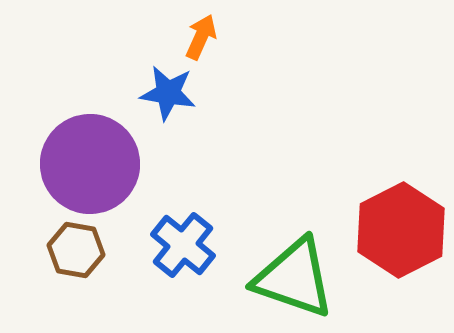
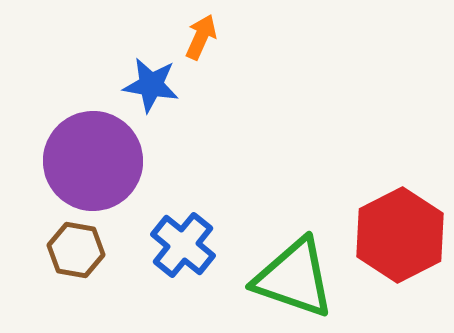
blue star: moved 17 px left, 8 px up
purple circle: moved 3 px right, 3 px up
red hexagon: moved 1 px left, 5 px down
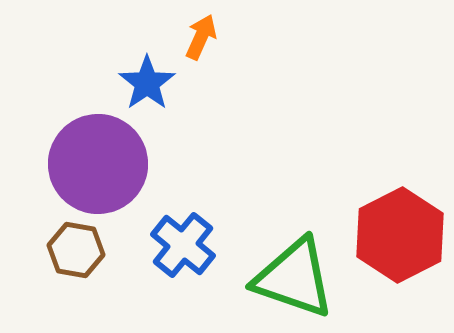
blue star: moved 4 px left, 2 px up; rotated 28 degrees clockwise
purple circle: moved 5 px right, 3 px down
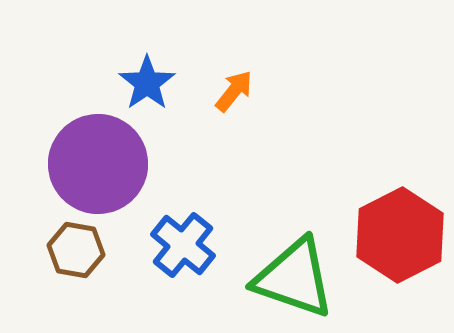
orange arrow: moved 33 px right, 54 px down; rotated 15 degrees clockwise
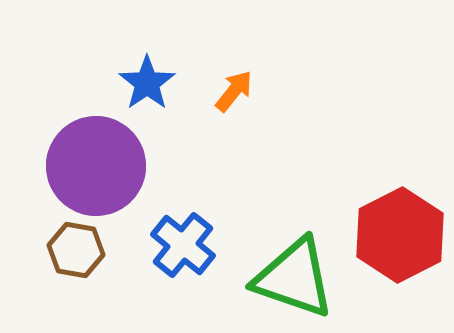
purple circle: moved 2 px left, 2 px down
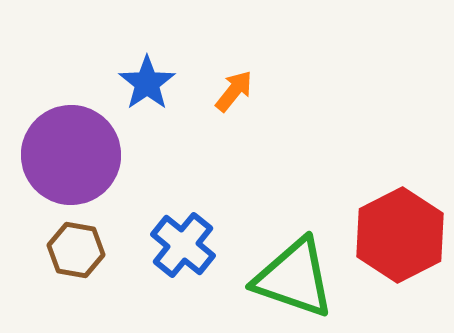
purple circle: moved 25 px left, 11 px up
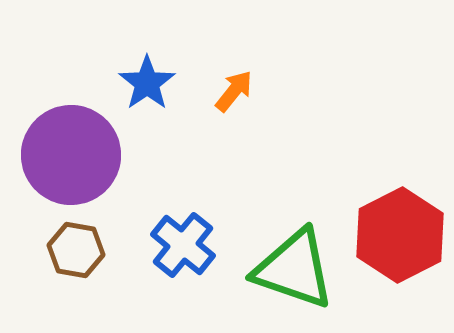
green triangle: moved 9 px up
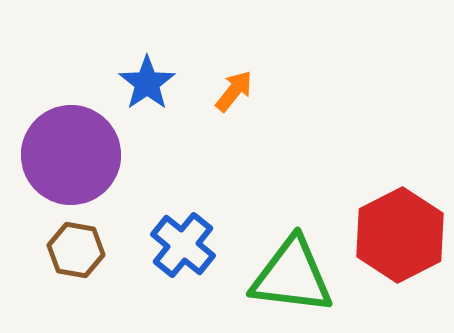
green triangle: moved 2 px left, 7 px down; rotated 12 degrees counterclockwise
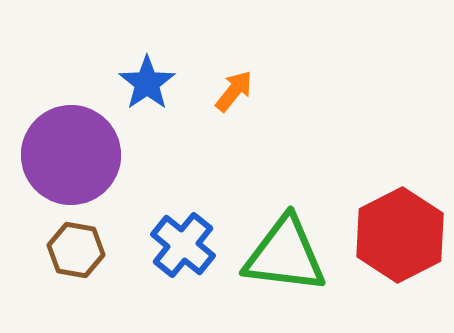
green triangle: moved 7 px left, 21 px up
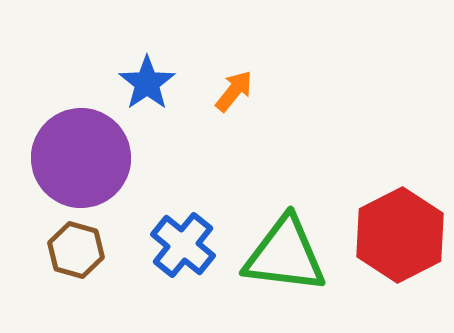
purple circle: moved 10 px right, 3 px down
brown hexagon: rotated 6 degrees clockwise
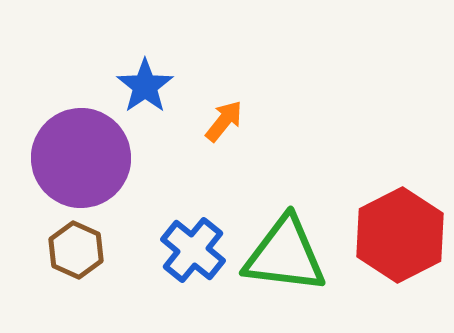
blue star: moved 2 px left, 3 px down
orange arrow: moved 10 px left, 30 px down
blue cross: moved 10 px right, 5 px down
brown hexagon: rotated 8 degrees clockwise
